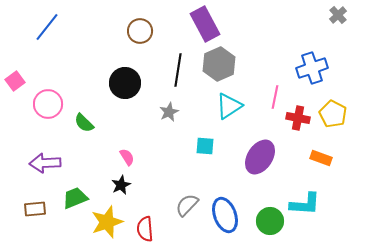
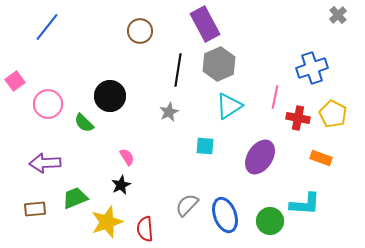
black circle: moved 15 px left, 13 px down
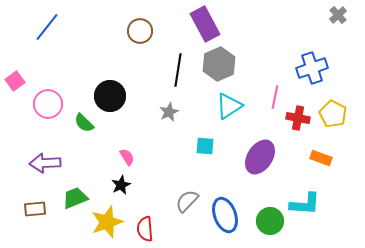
gray semicircle: moved 4 px up
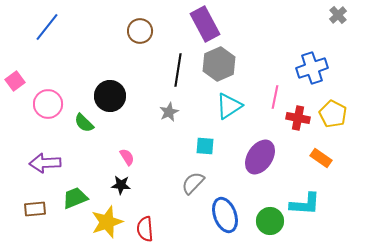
orange rectangle: rotated 15 degrees clockwise
black star: rotated 30 degrees clockwise
gray semicircle: moved 6 px right, 18 px up
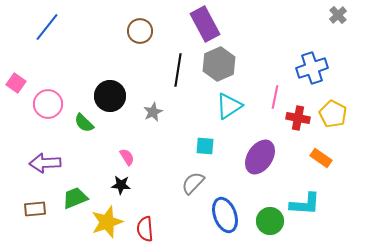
pink square: moved 1 px right, 2 px down; rotated 18 degrees counterclockwise
gray star: moved 16 px left
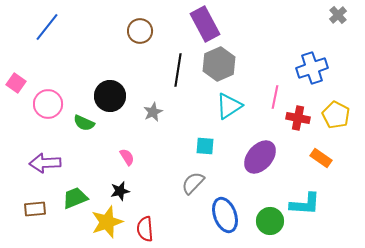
yellow pentagon: moved 3 px right, 1 px down
green semicircle: rotated 20 degrees counterclockwise
purple ellipse: rotated 8 degrees clockwise
black star: moved 1 px left, 6 px down; rotated 18 degrees counterclockwise
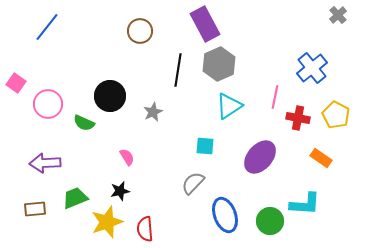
blue cross: rotated 20 degrees counterclockwise
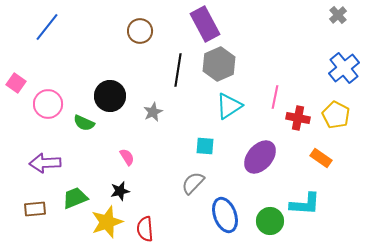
blue cross: moved 32 px right
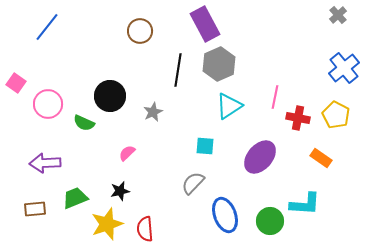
pink semicircle: moved 4 px up; rotated 102 degrees counterclockwise
yellow star: moved 2 px down
